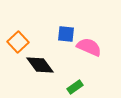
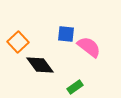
pink semicircle: rotated 15 degrees clockwise
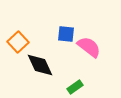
black diamond: rotated 12 degrees clockwise
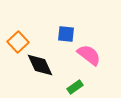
pink semicircle: moved 8 px down
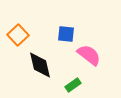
orange square: moved 7 px up
black diamond: rotated 12 degrees clockwise
green rectangle: moved 2 px left, 2 px up
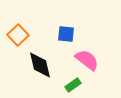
pink semicircle: moved 2 px left, 5 px down
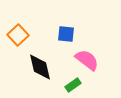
black diamond: moved 2 px down
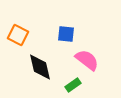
orange square: rotated 20 degrees counterclockwise
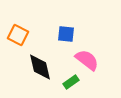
green rectangle: moved 2 px left, 3 px up
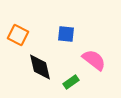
pink semicircle: moved 7 px right
